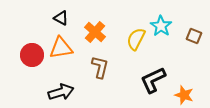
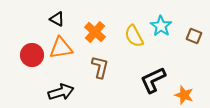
black triangle: moved 4 px left, 1 px down
yellow semicircle: moved 2 px left, 3 px up; rotated 55 degrees counterclockwise
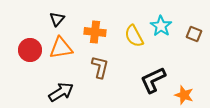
black triangle: rotated 42 degrees clockwise
orange cross: rotated 35 degrees counterclockwise
brown square: moved 2 px up
red circle: moved 2 px left, 5 px up
black arrow: rotated 15 degrees counterclockwise
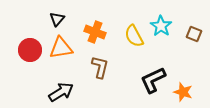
orange cross: rotated 15 degrees clockwise
orange star: moved 1 px left, 3 px up
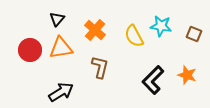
cyan star: rotated 25 degrees counterclockwise
orange cross: moved 2 px up; rotated 20 degrees clockwise
black L-shape: rotated 20 degrees counterclockwise
orange star: moved 4 px right, 17 px up
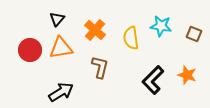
yellow semicircle: moved 3 px left, 2 px down; rotated 20 degrees clockwise
